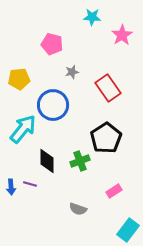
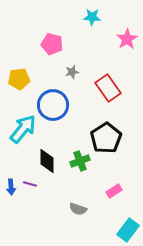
pink star: moved 5 px right, 4 px down
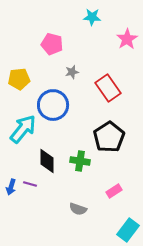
black pentagon: moved 3 px right, 1 px up
green cross: rotated 30 degrees clockwise
blue arrow: rotated 21 degrees clockwise
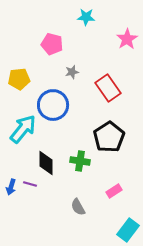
cyan star: moved 6 px left
black diamond: moved 1 px left, 2 px down
gray semicircle: moved 2 px up; rotated 42 degrees clockwise
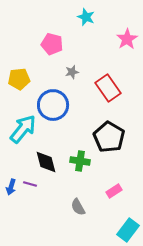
cyan star: rotated 18 degrees clockwise
black pentagon: rotated 8 degrees counterclockwise
black diamond: moved 1 px up; rotated 15 degrees counterclockwise
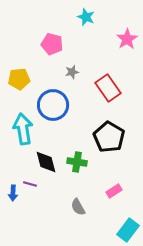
cyan arrow: rotated 48 degrees counterclockwise
green cross: moved 3 px left, 1 px down
blue arrow: moved 2 px right, 6 px down; rotated 14 degrees counterclockwise
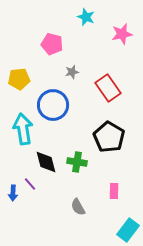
pink star: moved 5 px left, 5 px up; rotated 20 degrees clockwise
purple line: rotated 32 degrees clockwise
pink rectangle: rotated 56 degrees counterclockwise
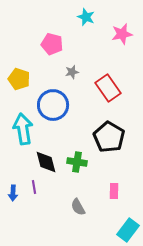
yellow pentagon: rotated 25 degrees clockwise
purple line: moved 4 px right, 3 px down; rotated 32 degrees clockwise
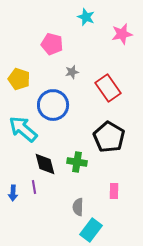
cyan arrow: rotated 40 degrees counterclockwise
black diamond: moved 1 px left, 2 px down
gray semicircle: rotated 30 degrees clockwise
cyan rectangle: moved 37 px left
